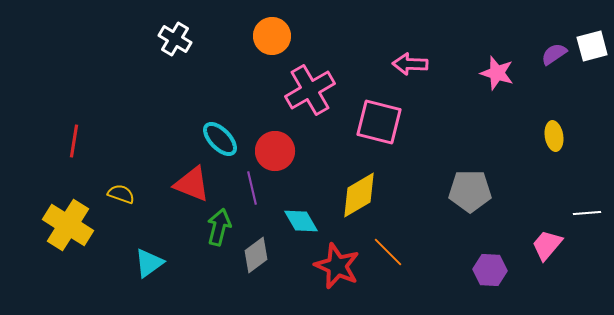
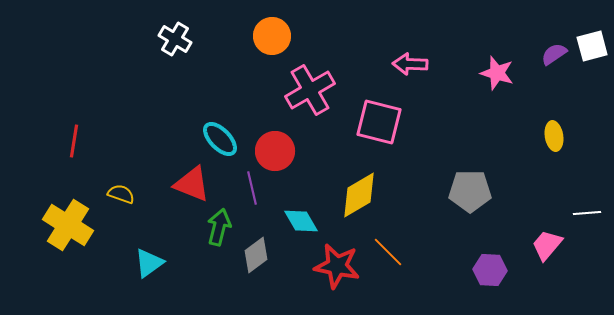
red star: rotated 12 degrees counterclockwise
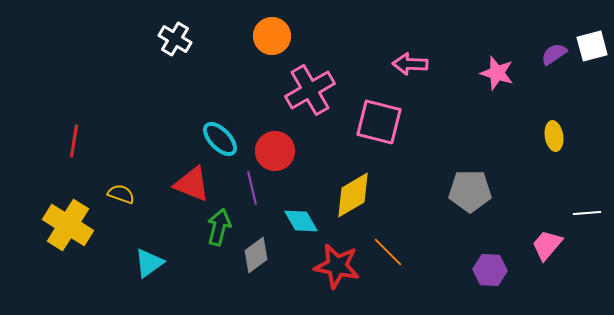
yellow diamond: moved 6 px left
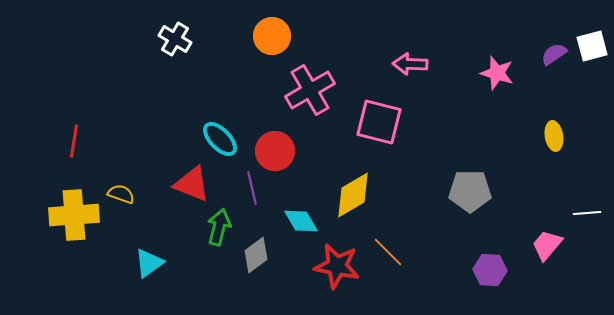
yellow cross: moved 6 px right, 10 px up; rotated 36 degrees counterclockwise
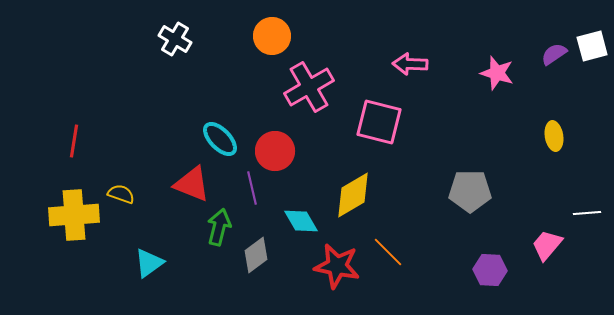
pink cross: moved 1 px left, 3 px up
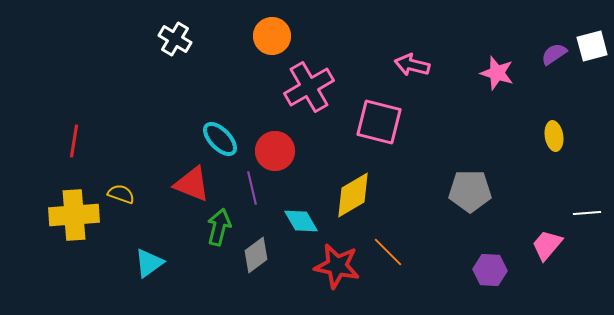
pink arrow: moved 2 px right, 1 px down; rotated 12 degrees clockwise
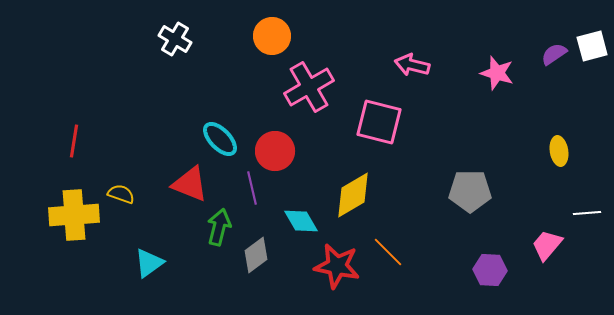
yellow ellipse: moved 5 px right, 15 px down
red triangle: moved 2 px left
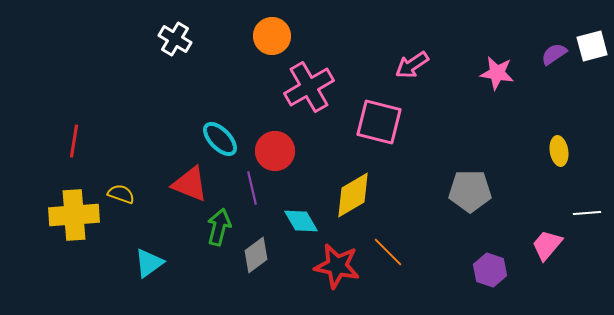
pink arrow: rotated 48 degrees counterclockwise
pink star: rotated 8 degrees counterclockwise
purple hexagon: rotated 16 degrees clockwise
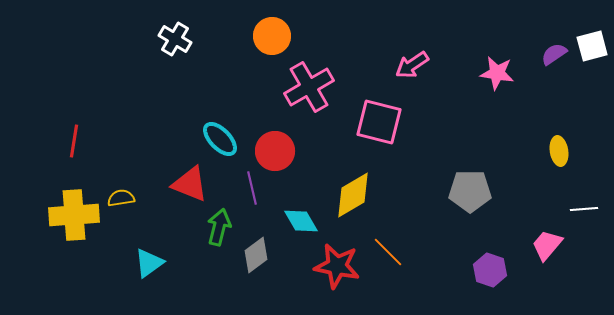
yellow semicircle: moved 4 px down; rotated 28 degrees counterclockwise
white line: moved 3 px left, 4 px up
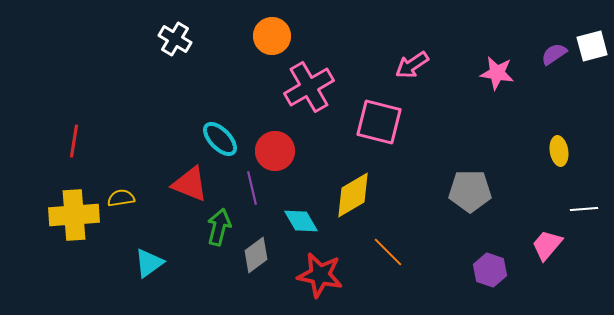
red star: moved 17 px left, 9 px down
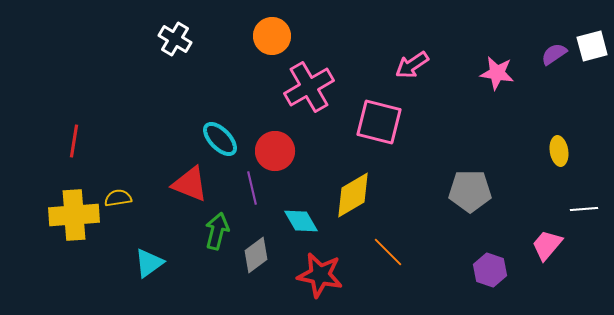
yellow semicircle: moved 3 px left
green arrow: moved 2 px left, 4 px down
